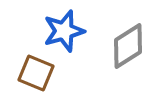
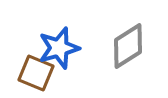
blue star: moved 5 px left, 17 px down
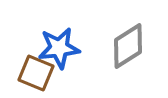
blue star: rotated 9 degrees clockwise
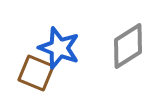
blue star: rotated 27 degrees clockwise
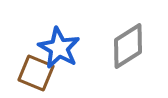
blue star: rotated 9 degrees clockwise
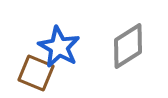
blue star: moved 1 px up
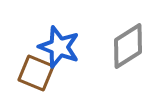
blue star: rotated 9 degrees counterclockwise
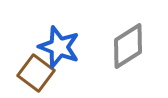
brown square: rotated 15 degrees clockwise
